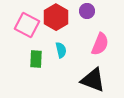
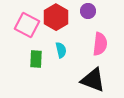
purple circle: moved 1 px right
pink semicircle: rotated 15 degrees counterclockwise
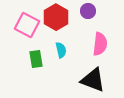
green rectangle: rotated 12 degrees counterclockwise
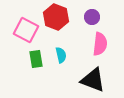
purple circle: moved 4 px right, 6 px down
red hexagon: rotated 10 degrees counterclockwise
pink square: moved 1 px left, 5 px down
cyan semicircle: moved 5 px down
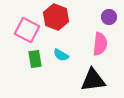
purple circle: moved 17 px right
pink square: moved 1 px right
cyan semicircle: rotated 133 degrees clockwise
green rectangle: moved 1 px left
black triangle: rotated 28 degrees counterclockwise
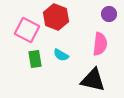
purple circle: moved 3 px up
black triangle: rotated 20 degrees clockwise
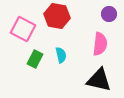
red hexagon: moved 1 px right, 1 px up; rotated 10 degrees counterclockwise
pink square: moved 4 px left, 1 px up
cyan semicircle: rotated 133 degrees counterclockwise
green rectangle: rotated 36 degrees clockwise
black triangle: moved 6 px right
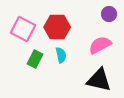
red hexagon: moved 11 px down; rotated 10 degrees counterclockwise
pink semicircle: moved 1 px down; rotated 125 degrees counterclockwise
